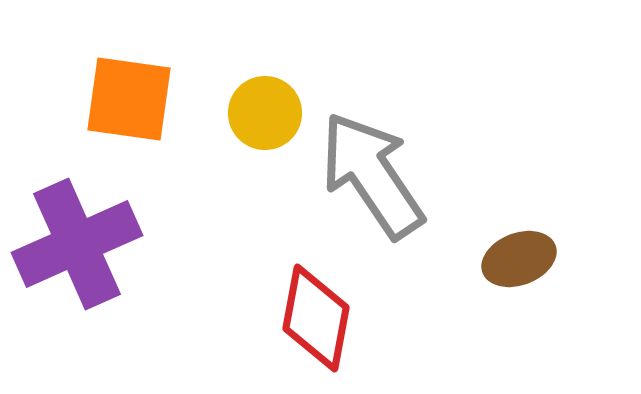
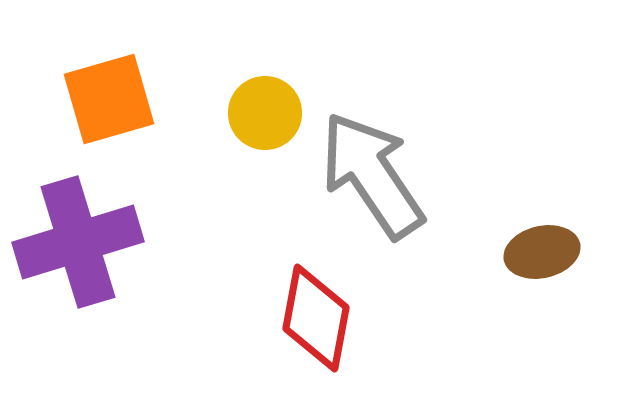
orange square: moved 20 px left; rotated 24 degrees counterclockwise
purple cross: moved 1 px right, 2 px up; rotated 7 degrees clockwise
brown ellipse: moved 23 px right, 7 px up; rotated 8 degrees clockwise
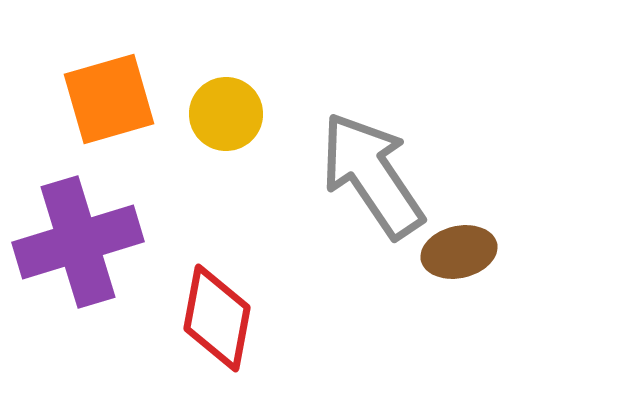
yellow circle: moved 39 px left, 1 px down
brown ellipse: moved 83 px left
red diamond: moved 99 px left
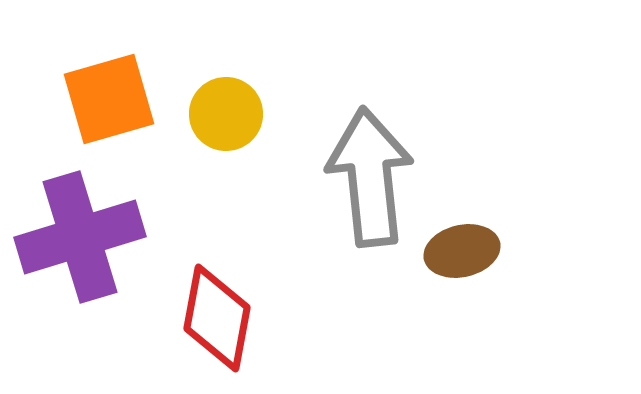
gray arrow: moved 2 px left, 2 px down; rotated 28 degrees clockwise
purple cross: moved 2 px right, 5 px up
brown ellipse: moved 3 px right, 1 px up
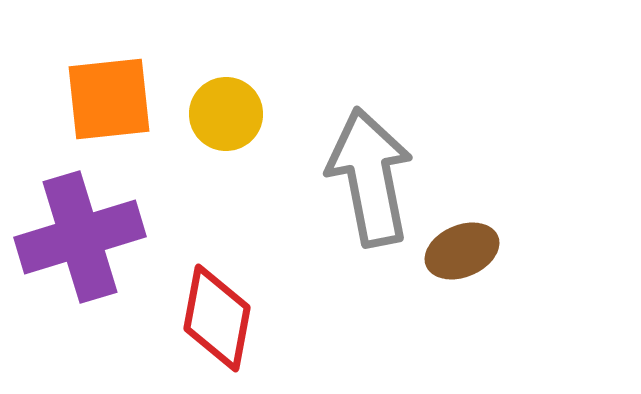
orange square: rotated 10 degrees clockwise
gray arrow: rotated 5 degrees counterclockwise
brown ellipse: rotated 10 degrees counterclockwise
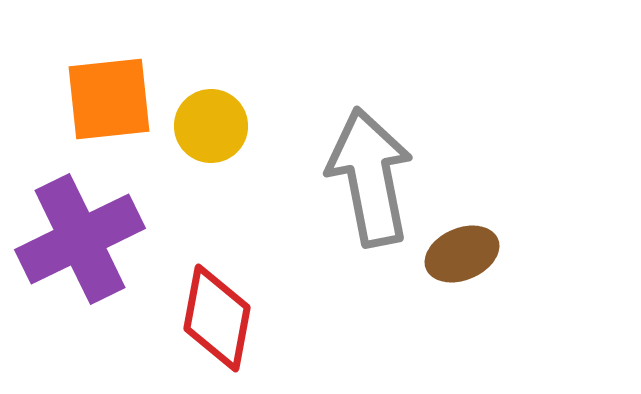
yellow circle: moved 15 px left, 12 px down
purple cross: moved 2 px down; rotated 9 degrees counterclockwise
brown ellipse: moved 3 px down
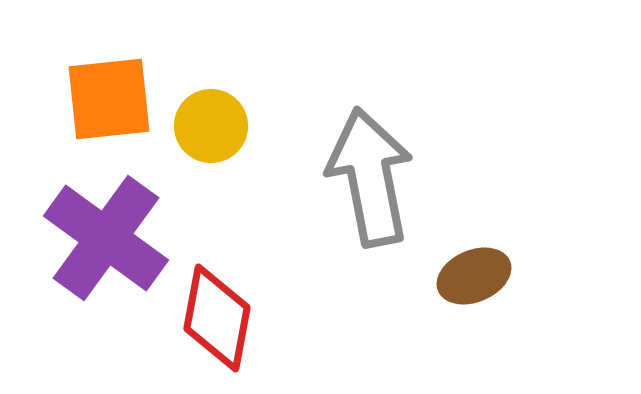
purple cross: moved 26 px right, 1 px up; rotated 28 degrees counterclockwise
brown ellipse: moved 12 px right, 22 px down
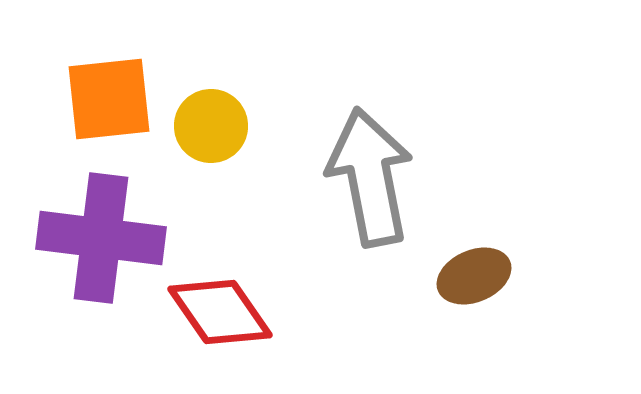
purple cross: moved 5 px left; rotated 29 degrees counterclockwise
red diamond: moved 3 px right, 6 px up; rotated 45 degrees counterclockwise
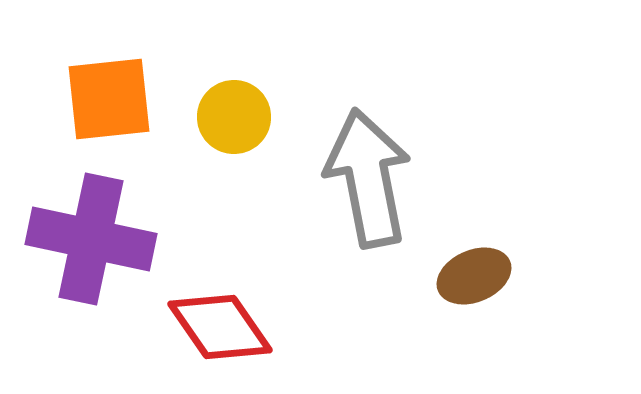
yellow circle: moved 23 px right, 9 px up
gray arrow: moved 2 px left, 1 px down
purple cross: moved 10 px left, 1 px down; rotated 5 degrees clockwise
red diamond: moved 15 px down
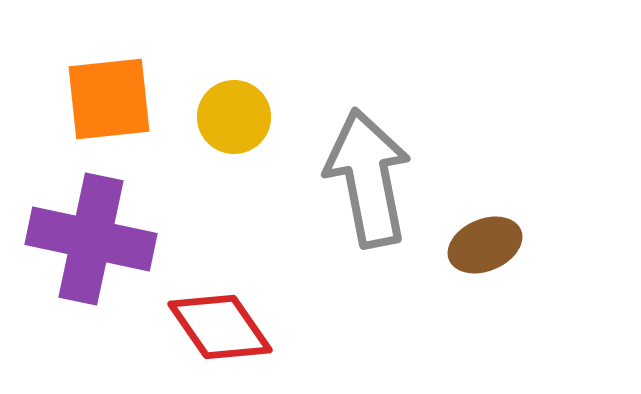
brown ellipse: moved 11 px right, 31 px up
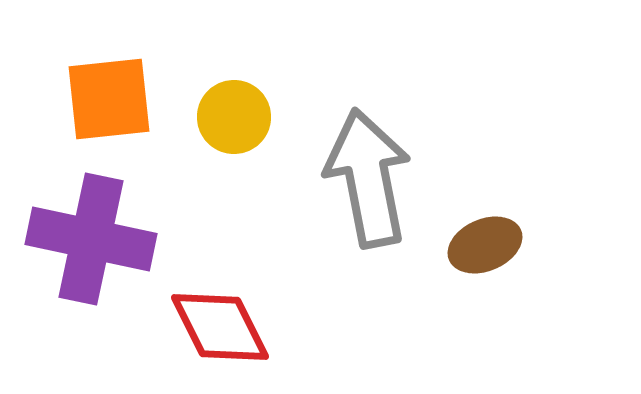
red diamond: rotated 8 degrees clockwise
